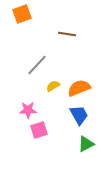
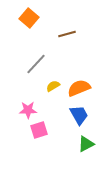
orange square: moved 7 px right, 4 px down; rotated 30 degrees counterclockwise
brown line: rotated 24 degrees counterclockwise
gray line: moved 1 px left, 1 px up
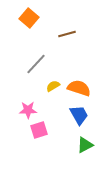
orange semicircle: rotated 40 degrees clockwise
green triangle: moved 1 px left, 1 px down
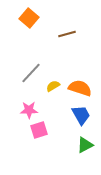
gray line: moved 5 px left, 9 px down
orange semicircle: moved 1 px right
pink star: moved 1 px right
blue trapezoid: moved 2 px right
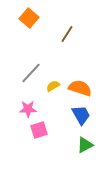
brown line: rotated 42 degrees counterclockwise
pink star: moved 1 px left, 1 px up
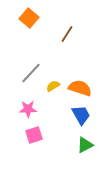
pink square: moved 5 px left, 5 px down
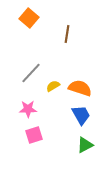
brown line: rotated 24 degrees counterclockwise
